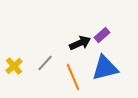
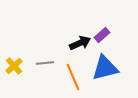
gray line: rotated 42 degrees clockwise
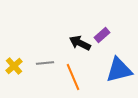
black arrow: rotated 130 degrees counterclockwise
blue triangle: moved 14 px right, 2 px down
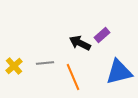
blue triangle: moved 2 px down
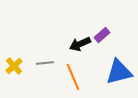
black arrow: moved 1 px down; rotated 50 degrees counterclockwise
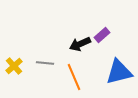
gray line: rotated 12 degrees clockwise
orange line: moved 1 px right
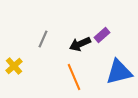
gray line: moved 2 px left, 24 px up; rotated 72 degrees counterclockwise
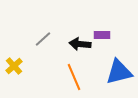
purple rectangle: rotated 42 degrees clockwise
gray line: rotated 24 degrees clockwise
black arrow: rotated 30 degrees clockwise
